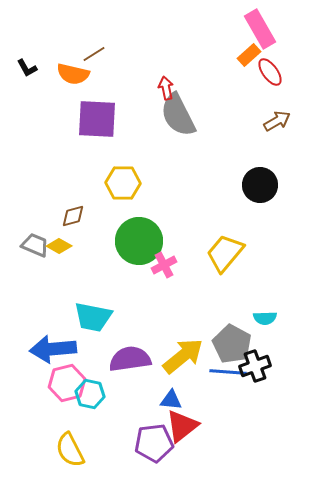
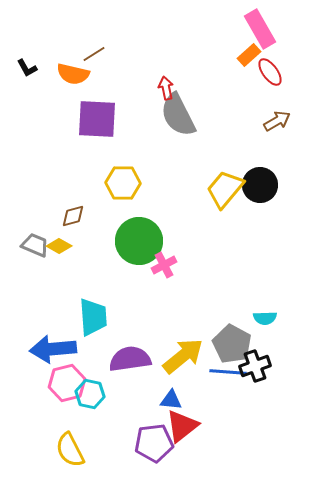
yellow trapezoid: moved 64 px up
cyan trapezoid: rotated 105 degrees counterclockwise
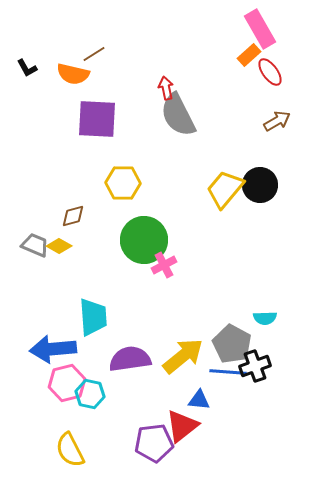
green circle: moved 5 px right, 1 px up
blue triangle: moved 28 px right
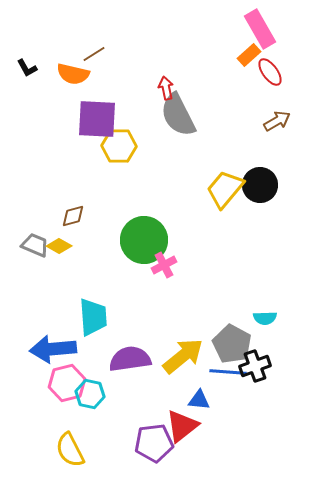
yellow hexagon: moved 4 px left, 37 px up
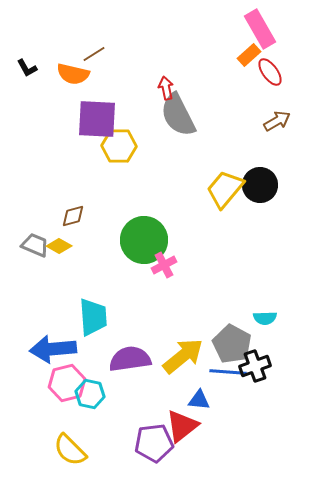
yellow semicircle: rotated 18 degrees counterclockwise
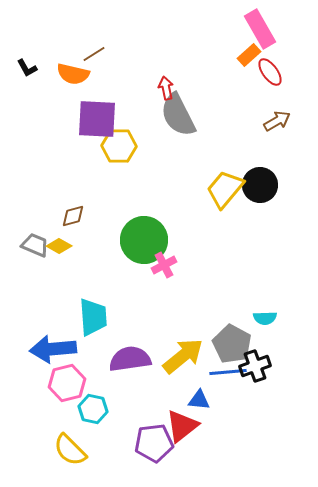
blue line: rotated 9 degrees counterclockwise
cyan hexagon: moved 3 px right, 15 px down
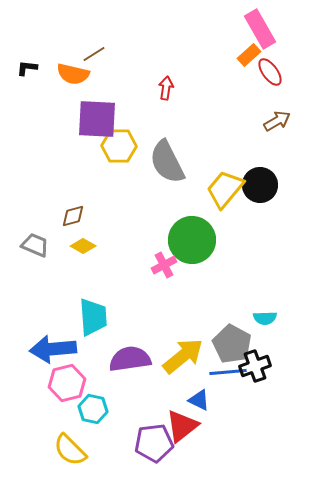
black L-shape: rotated 125 degrees clockwise
red arrow: rotated 20 degrees clockwise
gray semicircle: moved 11 px left, 47 px down
green circle: moved 48 px right
yellow diamond: moved 24 px right
blue triangle: rotated 20 degrees clockwise
